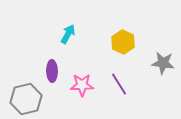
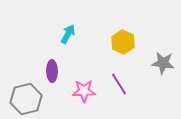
pink star: moved 2 px right, 6 px down
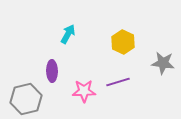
purple line: moved 1 px left, 2 px up; rotated 75 degrees counterclockwise
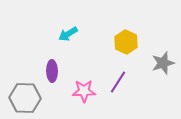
cyan arrow: rotated 150 degrees counterclockwise
yellow hexagon: moved 3 px right
gray star: rotated 25 degrees counterclockwise
purple line: rotated 40 degrees counterclockwise
gray hexagon: moved 1 px left, 1 px up; rotated 16 degrees clockwise
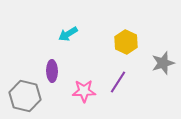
gray hexagon: moved 2 px up; rotated 12 degrees clockwise
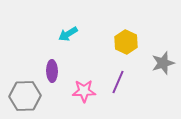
purple line: rotated 10 degrees counterclockwise
gray hexagon: rotated 16 degrees counterclockwise
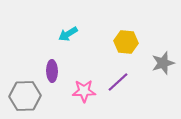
yellow hexagon: rotated 20 degrees counterclockwise
purple line: rotated 25 degrees clockwise
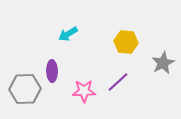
gray star: rotated 10 degrees counterclockwise
gray hexagon: moved 7 px up
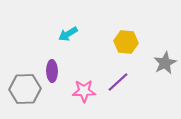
gray star: moved 2 px right
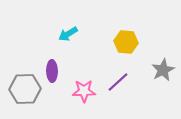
gray star: moved 2 px left, 7 px down
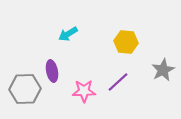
purple ellipse: rotated 10 degrees counterclockwise
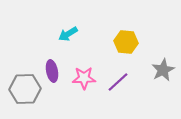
pink star: moved 13 px up
